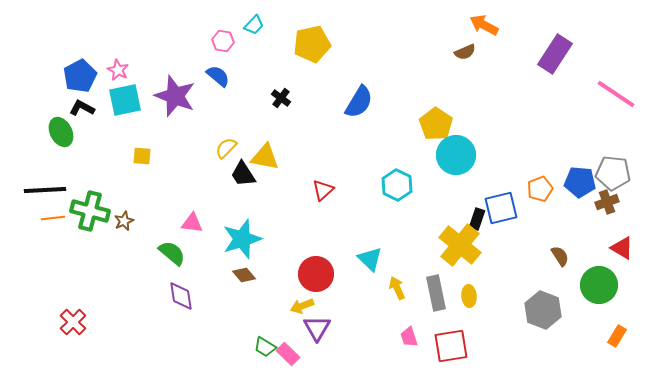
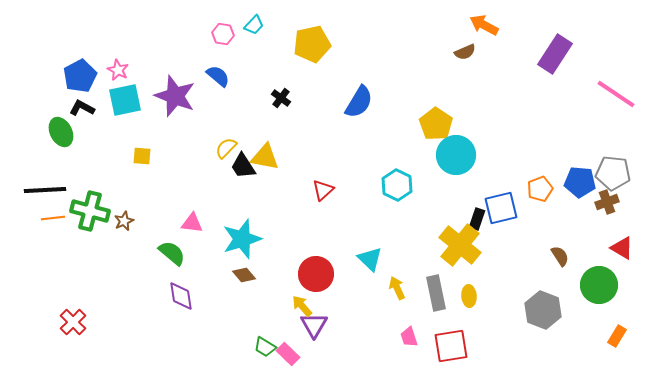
pink hexagon at (223, 41): moved 7 px up
black trapezoid at (243, 174): moved 8 px up
yellow arrow at (302, 306): rotated 70 degrees clockwise
purple triangle at (317, 328): moved 3 px left, 3 px up
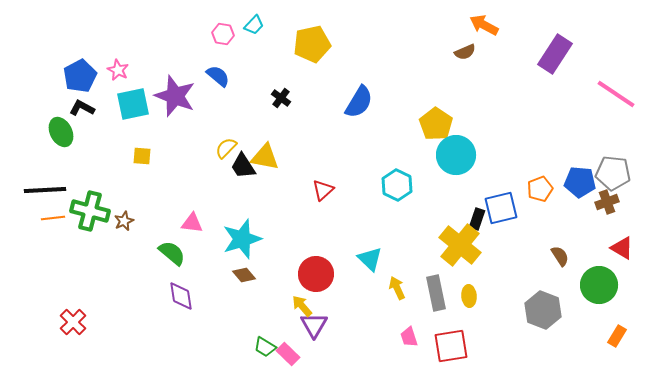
cyan square at (125, 100): moved 8 px right, 4 px down
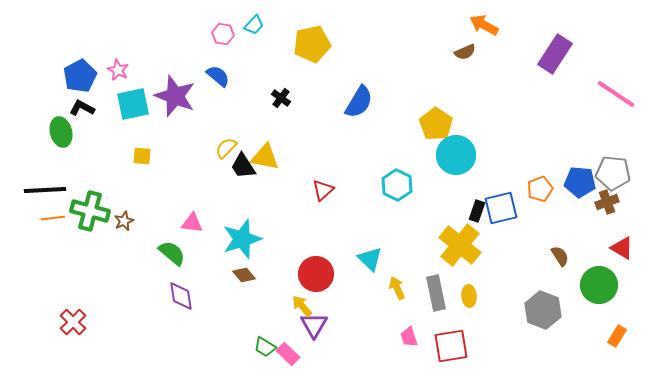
green ellipse at (61, 132): rotated 12 degrees clockwise
black rectangle at (477, 219): moved 8 px up
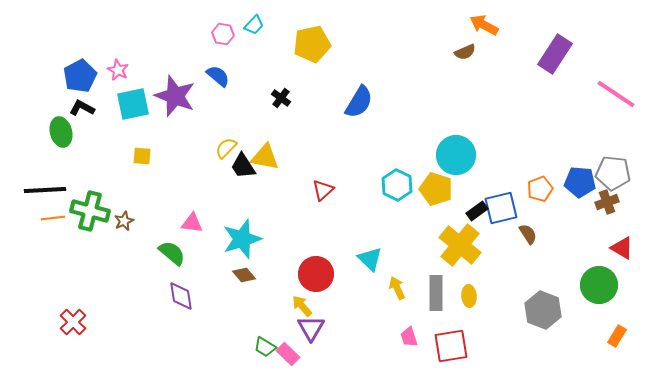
yellow pentagon at (436, 124): moved 65 px down; rotated 16 degrees counterclockwise
black rectangle at (477, 211): rotated 35 degrees clockwise
brown semicircle at (560, 256): moved 32 px left, 22 px up
gray rectangle at (436, 293): rotated 12 degrees clockwise
purple triangle at (314, 325): moved 3 px left, 3 px down
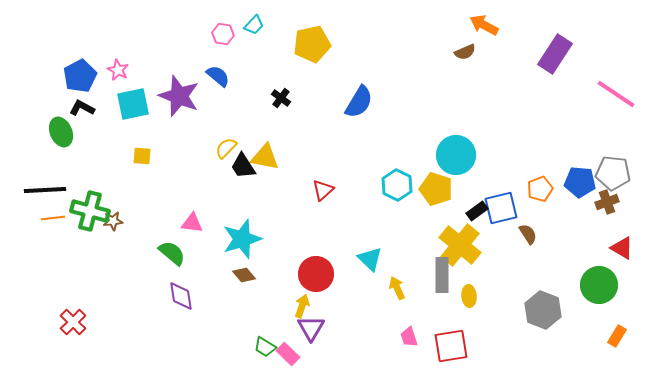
purple star at (175, 96): moved 4 px right
green ellipse at (61, 132): rotated 8 degrees counterclockwise
brown star at (124, 221): moved 11 px left; rotated 18 degrees clockwise
gray rectangle at (436, 293): moved 6 px right, 18 px up
yellow arrow at (302, 306): rotated 60 degrees clockwise
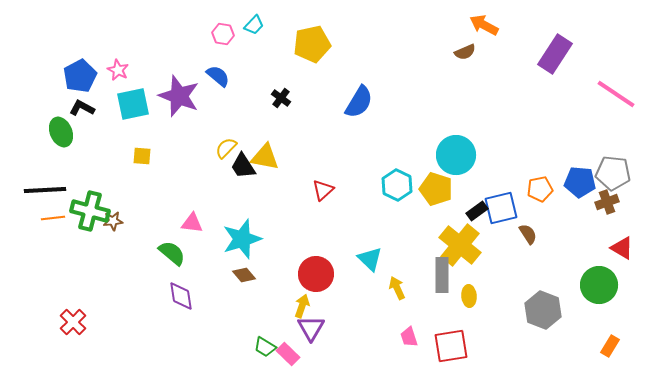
orange pentagon at (540, 189): rotated 10 degrees clockwise
orange rectangle at (617, 336): moved 7 px left, 10 px down
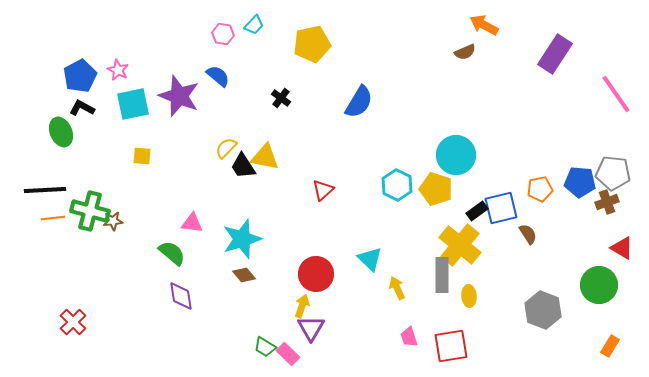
pink line at (616, 94): rotated 21 degrees clockwise
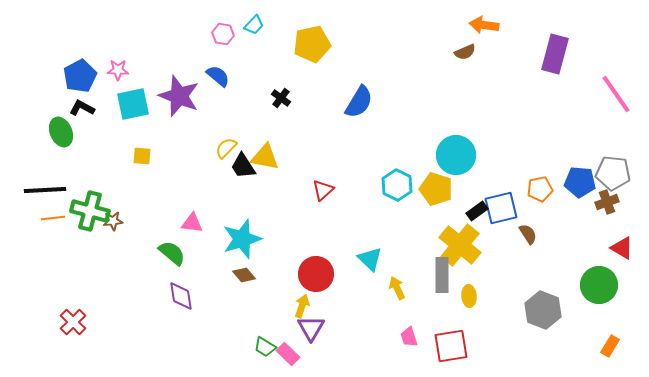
orange arrow at (484, 25): rotated 20 degrees counterclockwise
purple rectangle at (555, 54): rotated 18 degrees counterclockwise
pink star at (118, 70): rotated 25 degrees counterclockwise
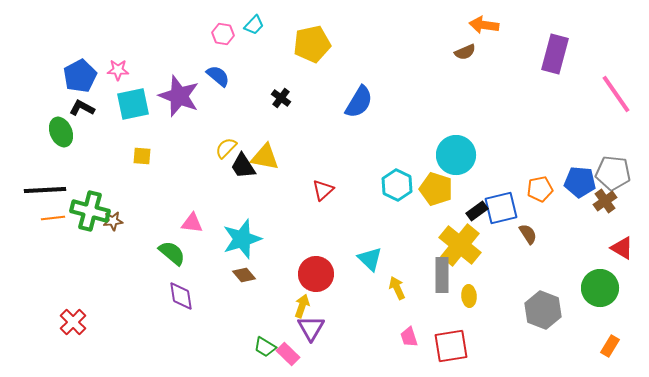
brown cross at (607, 202): moved 2 px left, 1 px up; rotated 15 degrees counterclockwise
green circle at (599, 285): moved 1 px right, 3 px down
